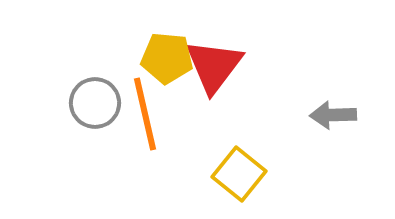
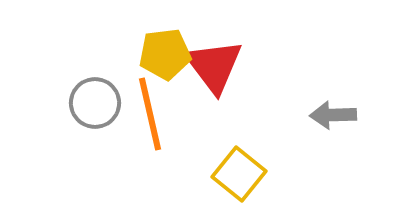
yellow pentagon: moved 2 px left, 4 px up; rotated 12 degrees counterclockwise
red triangle: rotated 14 degrees counterclockwise
orange line: moved 5 px right
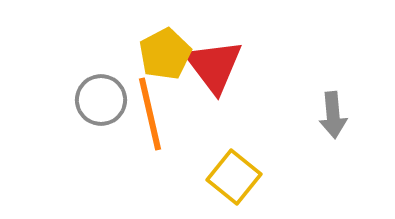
yellow pentagon: rotated 21 degrees counterclockwise
gray circle: moved 6 px right, 3 px up
gray arrow: rotated 93 degrees counterclockwise
yellow square: moved 5 px left, 3 px down
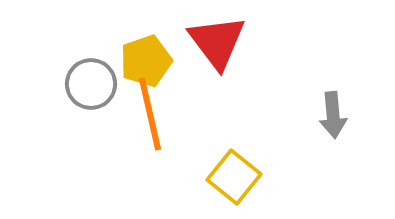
yellow pentagon: moved 19 px left, 7 px down; rotated 9 degrees clockwise
red triangle: moved 3 px right, 24 px up
gray circle: moved 10 px left, 16 px up
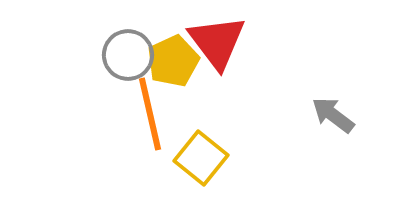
yellow pentagon: moved 27 px right; rotated 6 degrees counterclockwise
gray circle: moved 37 px right, 29 px up
gray arrow: rotated 132 degrees clockwise
yellow square: moved 33 px left, 19 px up
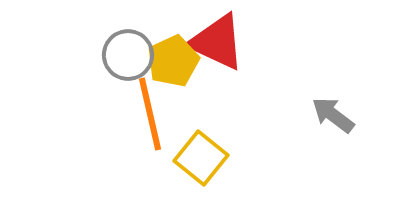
red triangle: rotated 28 degrees counterclockwise
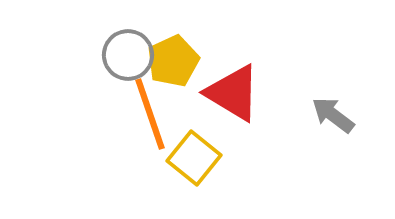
red triangle: moved 16 px right, 51 px down; rotated 6 degrees clockwise
orange line: rotated 6 degrees counterclockwise
yellow square: moved 7 px left
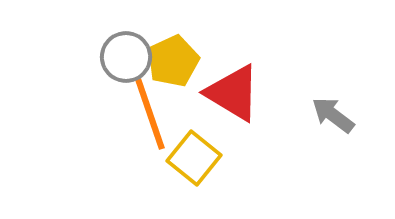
gray circle: moved 2 px left, 2 px down
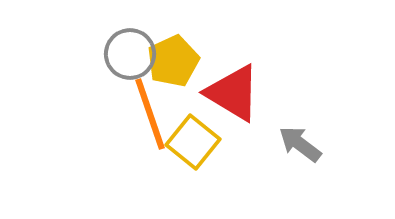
gray circle: moved 4 px right, 3 px up
gray arrow: moved 33 px left, 29 px down
yellow square: moved 1 px left, 16 px up
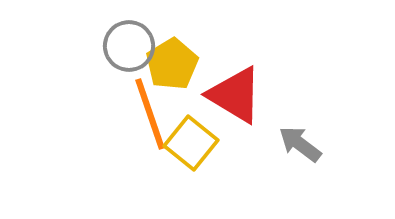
gray circle: moved 1 px left, 8 px up
yellow pentagon: moved 1 px left, 3 px down; rotated 6 degrees counterclockwise
red triangle: moved 2 px right, 2 px down
yellow square: moved 2 px left, 1 px down
